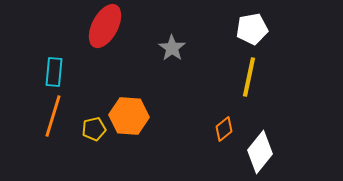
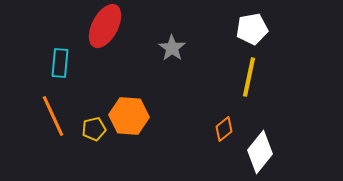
cyan rectangle: moved 6 px right, 9 px up
orange line: rotated 42 degrees counterclockwise
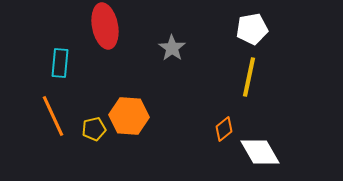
red ellipse: rotated 39 degrees counterclockwise
white diamond: rotated 69 degrees counterclockwise
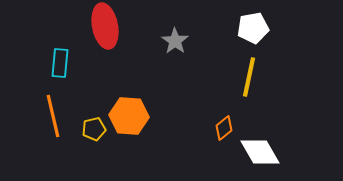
white pentagon: moved 1 px right, 1 px up
gray star: moved 3 px right, 7 px up
orange line: rotated 12 degrees clockwise
orange diamond: moved 1 px up
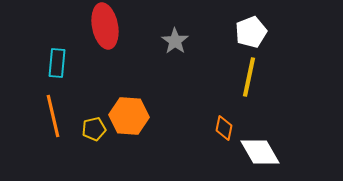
white pentagon: moved 2 px left, 4 px down; rotated 12 degrees counterclockwise
cyan rectangle: moved 3 px left
orange diamond: rotated 40 degrees counterclockwise
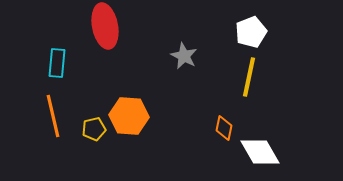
gray star: moved 9 px right, 15 px down; rotated 8 degrees counterclockwise
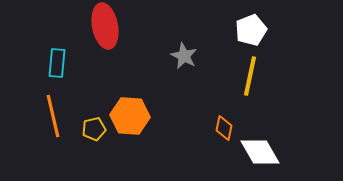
white pentagon: moved 2 px up
yellow line: moved 1 px right, 1 px up
orange hexagon: moved 1 px right
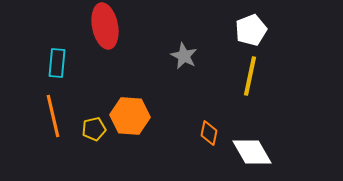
orange diamond: moved 15 px left, 5 px down
white diamond: moved 8 px left
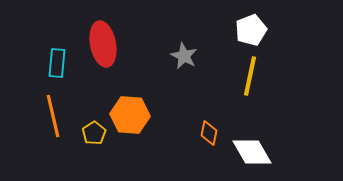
red ellipse: moved 2 px left, 18 px down
orange hexagon: moved 1 px up
yellow pentagon: moved 4 px down; rotated 20 degrees counterclockwise
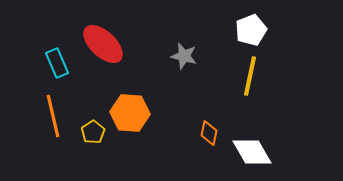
red ellipse: rotated 36 degrees counterclockwise
gray star: rotated 12 degrees counterclockwise
cyan rectangle: rotated 28 degrees counterclockwise
orange hexagon: moved 2 px up
yellow pentagon: moved 1 px left, 1 px up
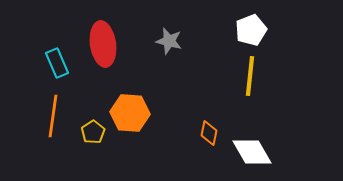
red ellipse: rotated 39 degrees clockwise
gray star: moved 15 px left, 15 px up
yellow line: rotated 6 degrees counterclockwise
orange line: rotated 21 degrees clockwise
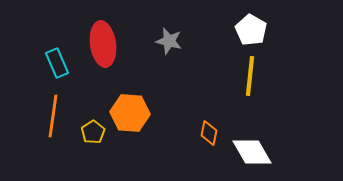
white pentagon: rotated 20 degrees counterclockwise
